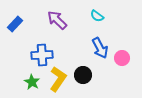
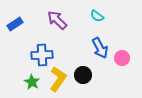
blue rectangle: rotated 14 degrees clockwise
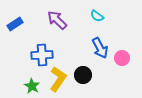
green star: moved 4 px down
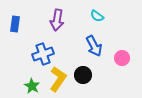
purple arrow: rotated 125 degrees counterclockwise
blue rectangle: rotated 49 degrees counterclockwise
blue arrow: moved 6 px left, 2 px up
blue cross: moved 1 px right, 1 px up; rotated 15 degrees counterclockwise
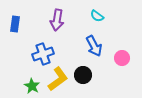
yellow L-shape: rotated 20 degrees clockwise
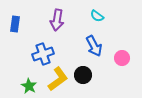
green star: moved 3 px left
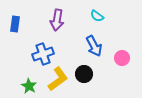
black circle: moved 1 px right, 1 px up
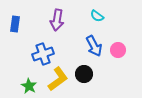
pink circle: moved 4 px left, 8 px up
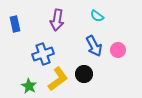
blue rectangle: rotated 21 degrees counterclockwise
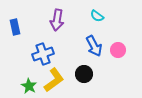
blue rectangle: moved 3 px down
yellow L-shape: moved 4 px left, 1 px down
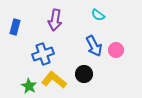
cyan semicircle: moved 1 px right, 1 px up
purple arrow: moved 2 px left
blue rectangle: rotated 28 degrees clockwise
pink circle: moved 2 px left
yellow L-shape: rotated 105 degrees counterclockwise
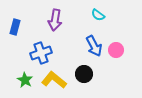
blue cross: moved 2 px left, 1 px up
green star: moved 4 px left, 6 px up
